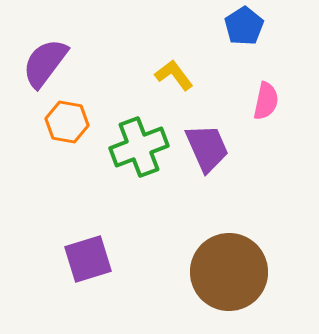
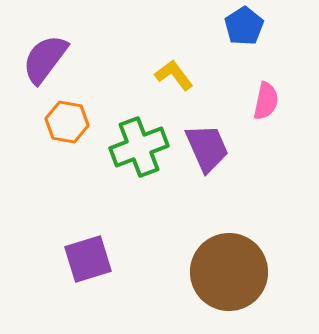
purple semicircle: moved 4 px up
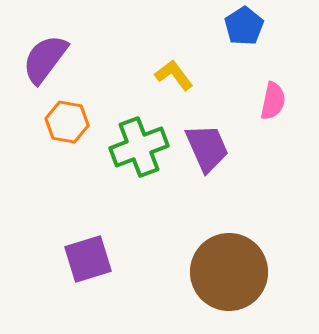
pink semicircle: moved 7 px right
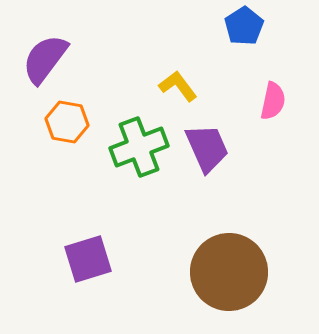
yellow L-shape: moved 4 px right, 11 px down
